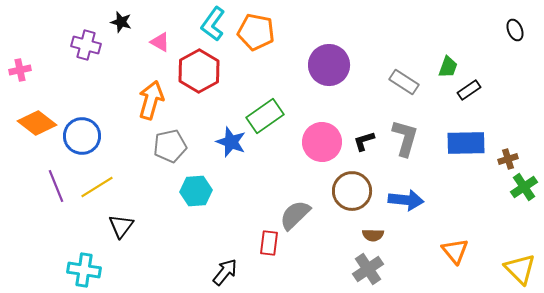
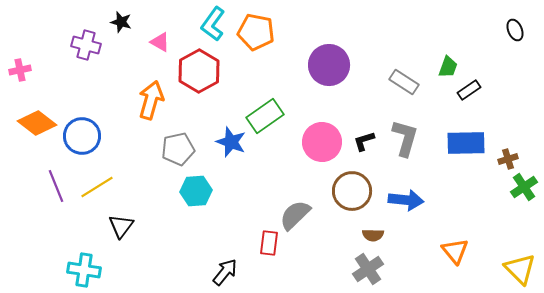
gray pentagon: moved 8 px right, 3 px down
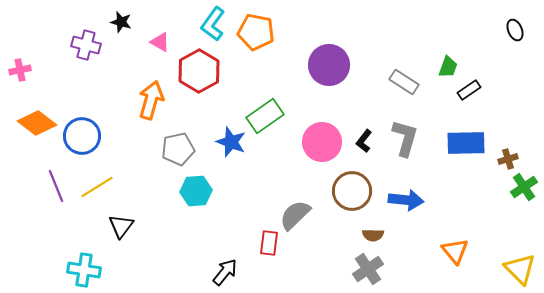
black L-shape: rotated 35 degrees counterclockwise
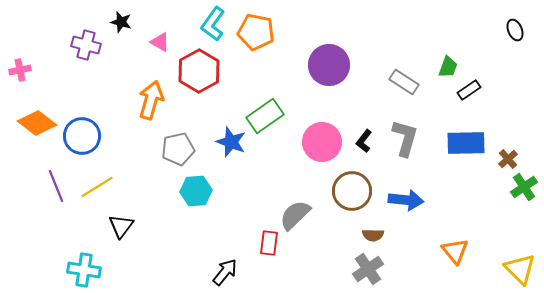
brown cross: rotated 24 degrees counterclockwise
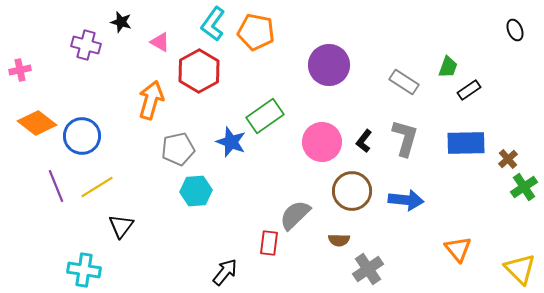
brown semicircle: moved 34 px left, 5 px down
orange triangle: moved 3 px right, 2 px up
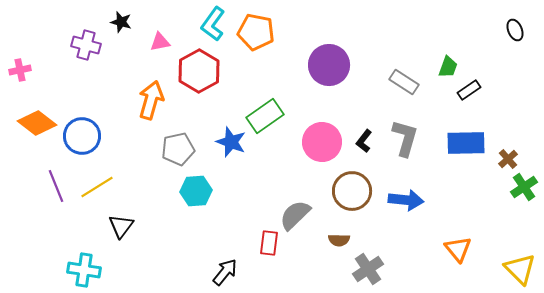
pink triangle: rotated 40 degrees counterclockwise
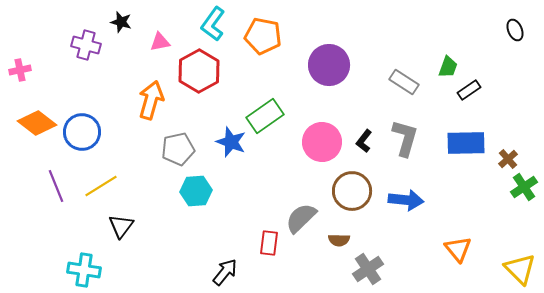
orange pentagon: moved 7 px right, 4 px down
blue circle: moved 4 px up
yellow line: moved 4 px right, 1 px up
gray semicircle: moved 6 px right, 3 px down
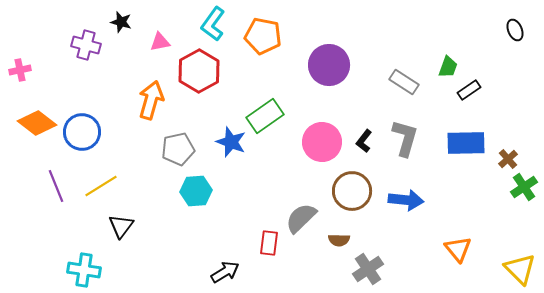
black arrow: rotated 20 degrees clockwise
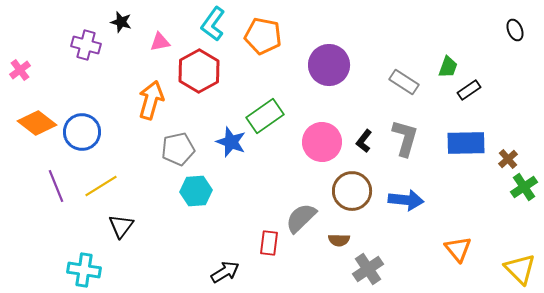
pink cross: rotated 25 degrees counterclockwise
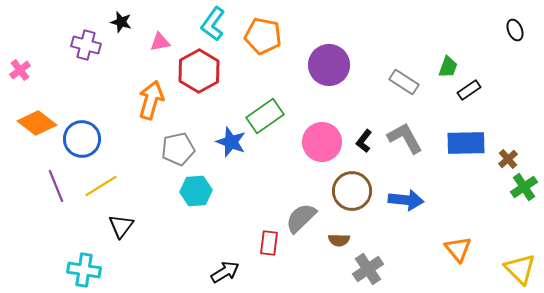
blue circle: moved 7 px down
gray L-shape: rotated 45 degrees counterclockwise
